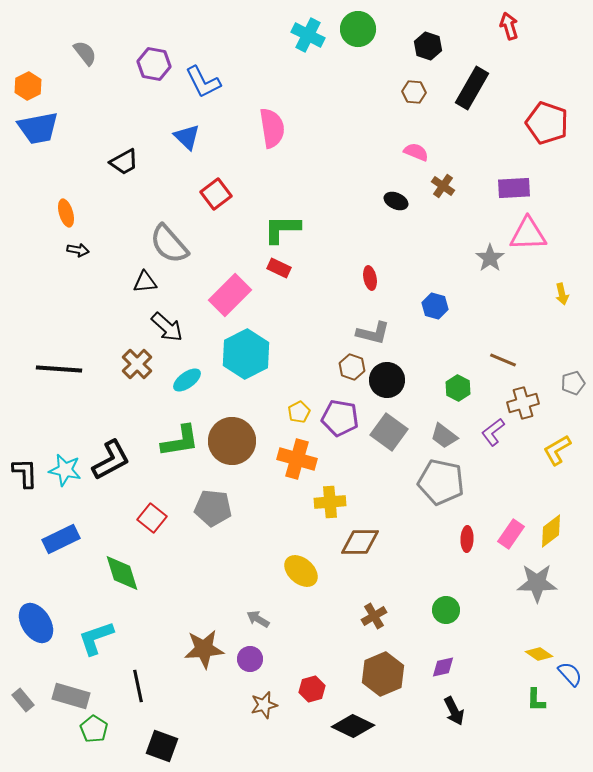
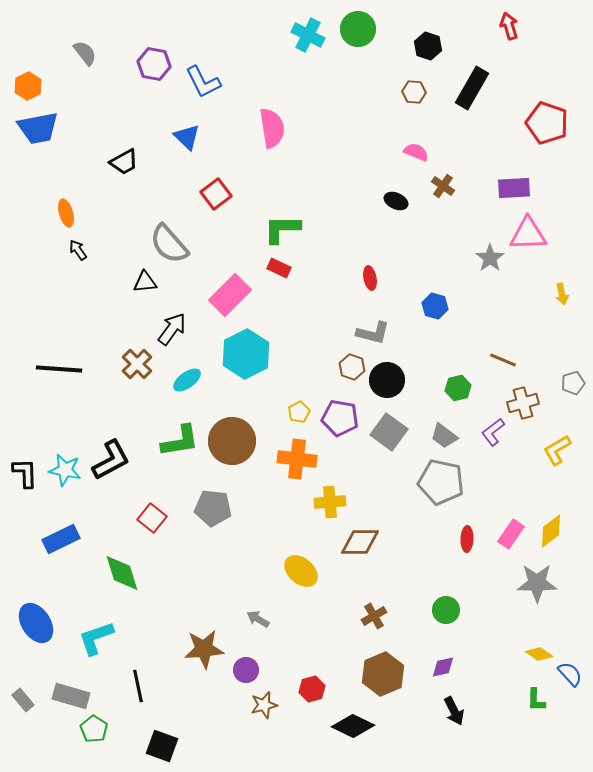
black arrow at (78, 250): rotated 135 degrees counterclockwise
black arrow at (167, 327): moved 5 px right, 2 px down; rotated 96 degrees counterclockwise
green hexagon at (458, 388): rotated 20 degrees clockwise
orange cross at (297, 459): rotated 9 degrees counterclockwise
purple circle at (250, 659): moved 4 px left, 11 px down
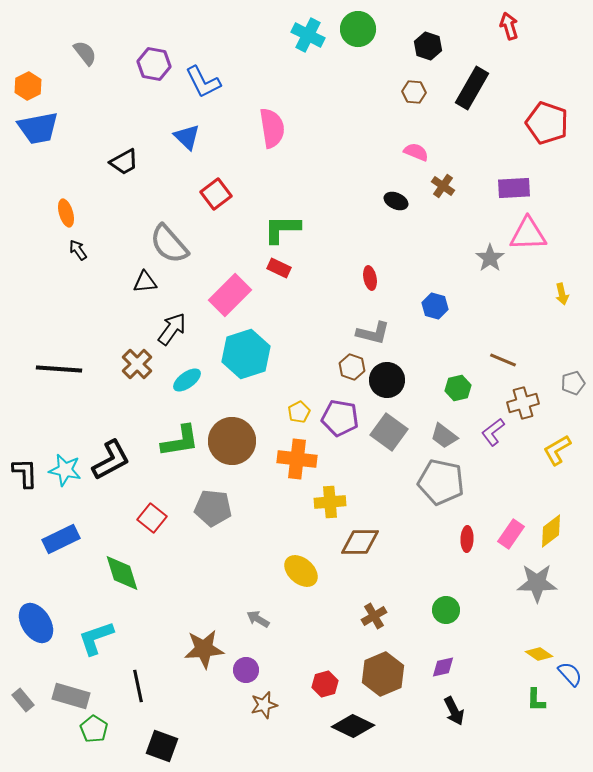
cyan hexagon at (246, 354): rotated 9 degrees clockwise
red hexagon at (312, 689): moved 13 px right, 5 px up
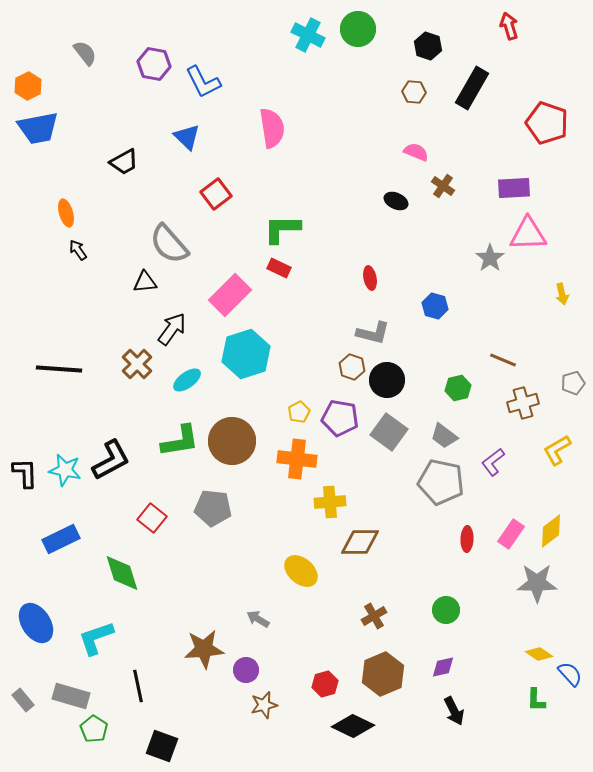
purple L-shape at (493, 432): moved 30 px down
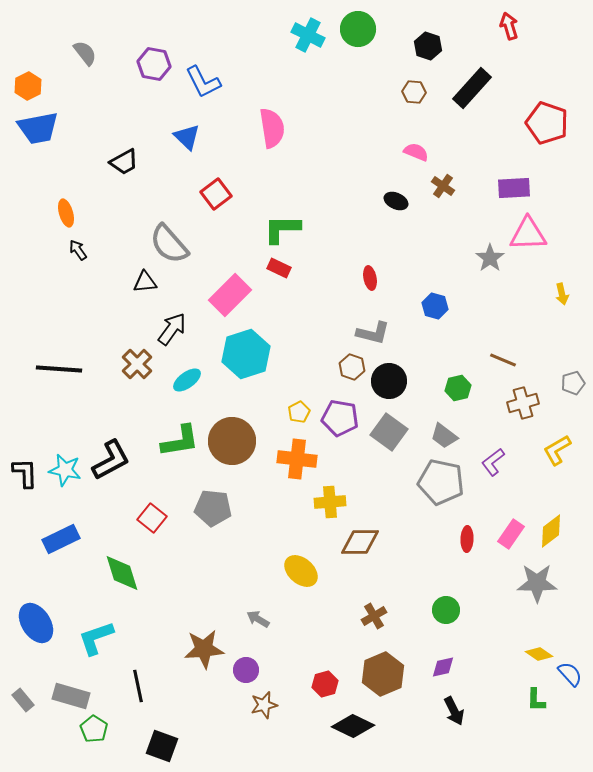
black rectangle at (472, 88): rotated 12 degrees clockwise
black circle at (387, 380): moved 2 px right, 1 px down
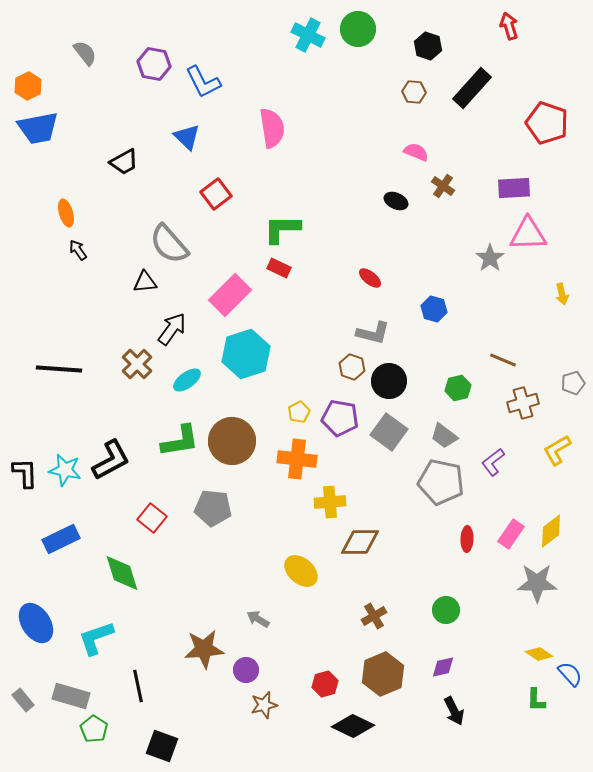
red ellipse at (370, 278): rotated 40 degrees counterclockwise
blue hexagon at (435, 306): moved 1 px left, 3 px down
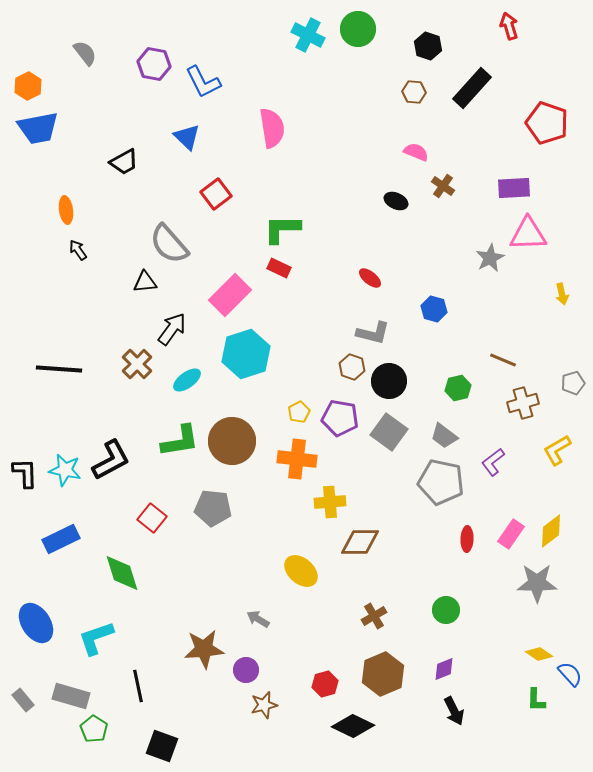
orange ellipse at (66, 213): moved 3 px up; rotated 8 degrees clockwise
gray star at (490, 258): rotated 8 degrees clockwise
purple diamond at (443, 667): moved 1 px right, 2 px down; rotated 10 degrees counterclockwise
